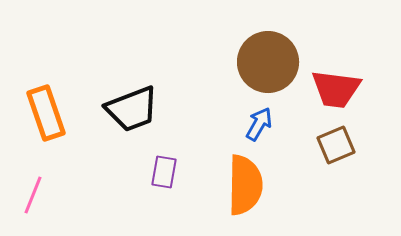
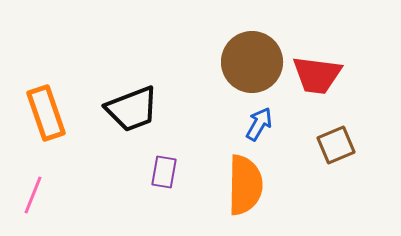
brown circle: moved 16 px left
red trapezoid: moved 19 px left, 14 px up
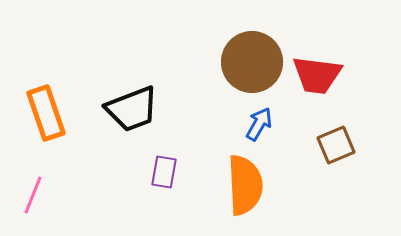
orange semicircle: rotated 4 degrees counterclockwise
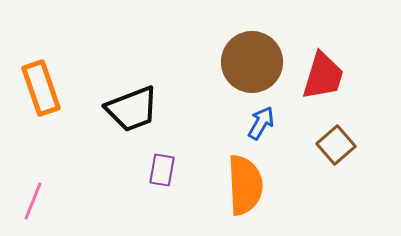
red trapezoid: moved 6 px right, 1 px down; rotated 80 degrees counterclockwise
orange rectangle: moved 5 px left, 25 px up
blue arrow: moved 2 px right, 1 px up
brown square: rotated 18 degrees counterclockwise
purple rectangle: moved 2 px left, 2 px up
pink line: moved 6 px down
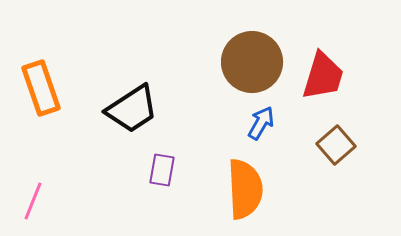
black trapezoid: rotated 12 degrees counterclockwise
orange semicircle: moved 4 px down
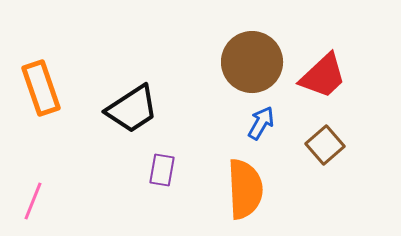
red trapezoid: rotated 30 degrees clockwise
brown square: moved 11 px left
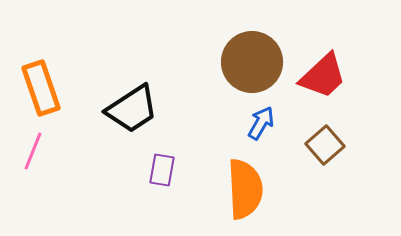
pink line: moved 50 px up
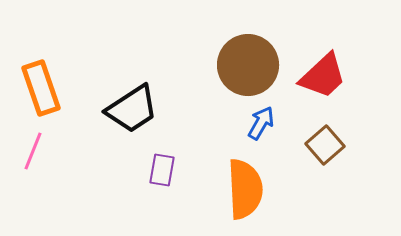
brown circle: moved 4 px left, 3 px down
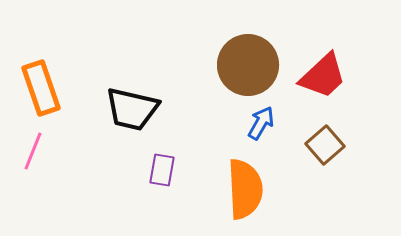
black trapezoid: rotated 46 degrees clockwise
